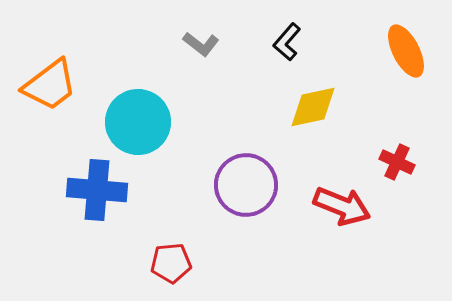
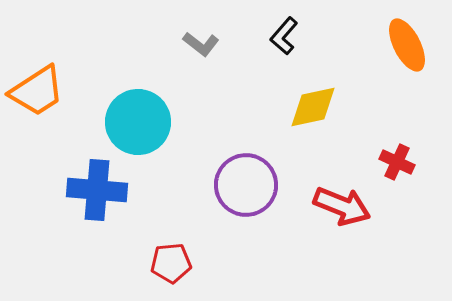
black L-shape: moved 3 px left, 6 px up
orange ellipse: moved 1 px right, 6 px up
orange trapezoid: moved 13 px left, 6 px down; rotated 4 degrees clockwise
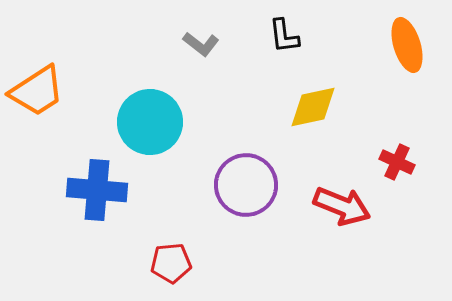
black L-shape: rotated 48 degrees counterclockwise
orange ellipse: rotated 10 degrees clockwise
cyan circle: moved 12 px right
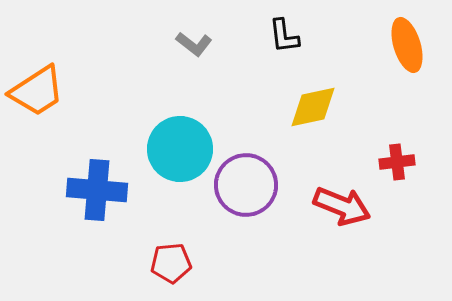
gray L-shape: moved 7 px left
cyan circle: moved 30 px right, 27 px down
red cross: rotated 32 degrees counterclockwise
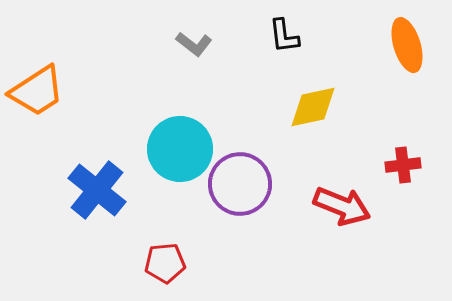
red cross: moved 6 px right, 3 px down
purple circle: moved 6 px left, 1 px up
blue cross: rotated 34 degrees clockwise
red pentagon: moved 6 px left
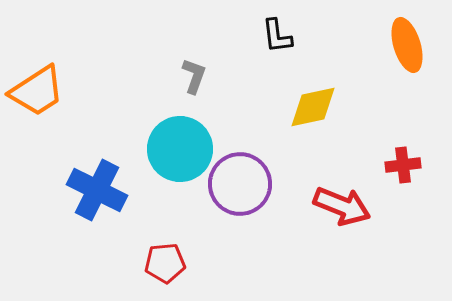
black L-shape: moved 7 px left
gray L-shape: moved 32 px down; rotated 108 degrees counterclockwise
blue cross: rotated 12 degrees counterclockwise
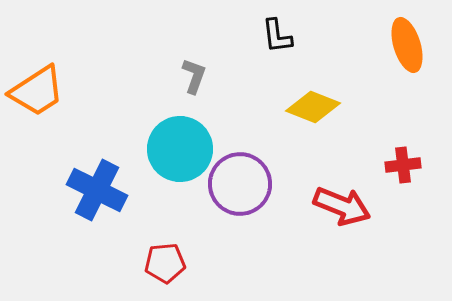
yellow diamond: rotated 34 degrees clockwise
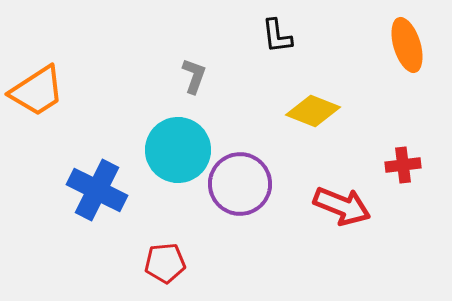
yellow diamond: moved 4 px down
cyan circle: moved 2 px left, 1 px down
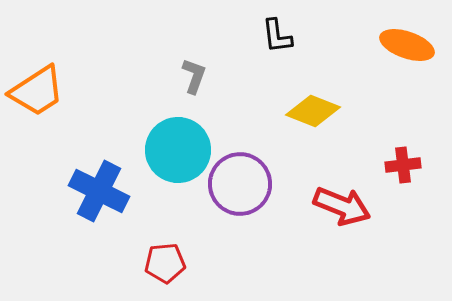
orange ellipse: rotated 54 degrees counterclockwise
blue cross: moved 2 px right, 1 px down
